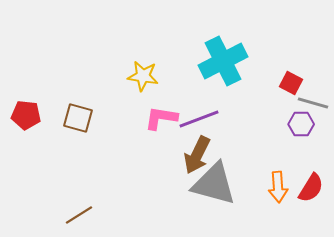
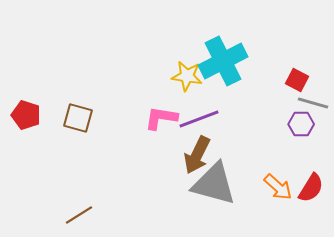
yellow star: moved 44 px right
red square: moved 6 px right, 3 px up
red pentagon: rotated 12 degrees clockwise
orange arrow: rotated 44 degrees counterclockwise
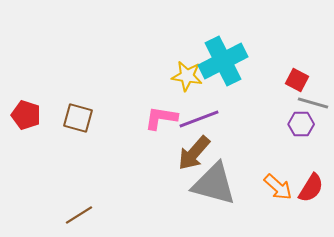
brown arrow: moved 3 px left, 2 px up; rotated 15 degrees clockwise
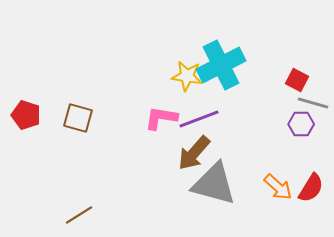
cyan cross: moved 2 px left, 4 px down
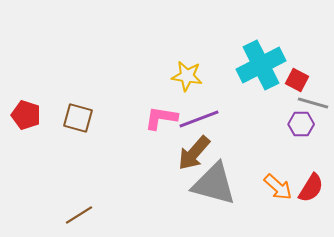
cyan cross: moved 40 px right
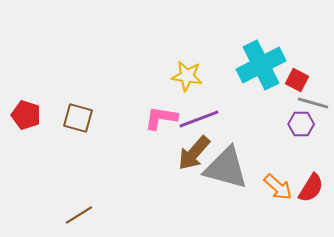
gray triangle: moved 12 px right, 16 px up
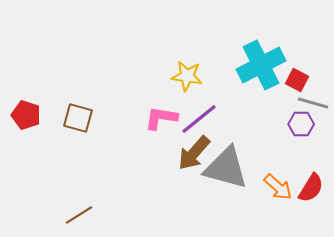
purple line: rotated 18 degrees counterclockwise
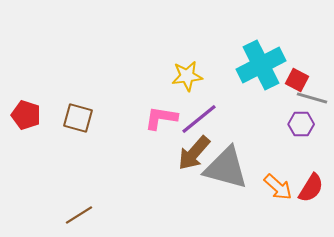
yellow star: rotated 16 degrees counterclockwise
gray line: moved 1 px left, 5 px up
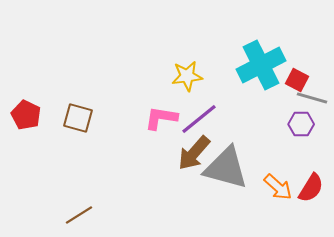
red pentagon: rotated 8 degrees clockwise
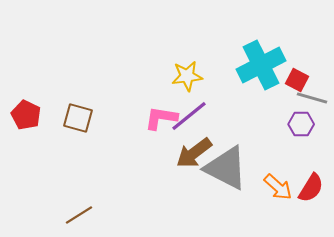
purple line: moved 10 px left, 3 px up
brown arrow: rotated 12 degrees clockwise
gray triangle: rotated 12 degrees clockwise
